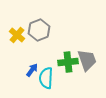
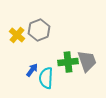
gray trapezoid: moved 1 px down
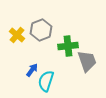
gray hexagon: moved 2 px right
green cross: moved 16 px up
cyan semicircle: moved 3 px down; rotated 15 degrees clockwise
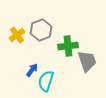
yellow cross: rotated 14 degrees clockwise
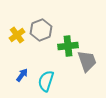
blue arrow: moved 10 px left, 5 px down
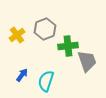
gray hexagon: moved 4 px right, 1 px up
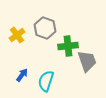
gray hexagon: moved 1 px up; rotated 20 degrees counterclockwise
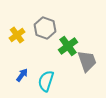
green cross: rotated 30 degrees counterclockwise
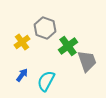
yellow cross: moved 5 px right, 7 px down
cyan semicircle: rotated 10 degrees clockwise
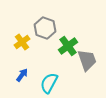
gray trapezoid: moved 1 px up
cyan semicircle: moved 3 px right, 2 px down
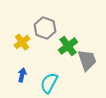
blue arrow: rotated 24 degrees counterclockwise
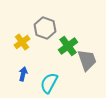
blue arrow: moved 1 px right, 1 px up
